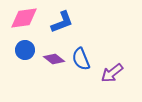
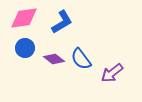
blue L-shape: rotated 10 degrees counterclockwise
blue circle: moved 2 px up
blue semicircle: rotated 15 degrees counterclockwise
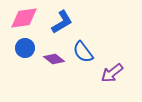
blue semicircle: moved 2 px right, 7 px up
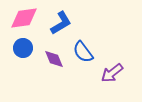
blue L-shape: moved 1 px left, 1 px down
blue circle: moved 2 px left
purple diamond: rotated 30 degrees clockwise
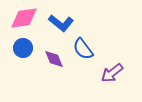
blue L-shape: rotated 70 degrees clockwise
blue semicircle: moved 3 px up
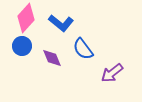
pink diamond: moved 2 px right; rotated 40 degrees counterclockwise
blue circle: moved 1 px left, 2 px up
purple diamond: moved 2 px left, 1 px up
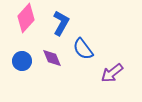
blue L-shape: rotated 100 degrees counterclockwise
blue circle: moved 15 px down
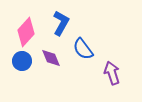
pink diamond: moved 14 px down
purple diamond: moved 1 px left
purple arrow: rotated 110 degrees clockwise
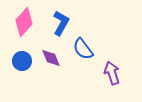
pink diamond: moved 2 px left, 10 px up
